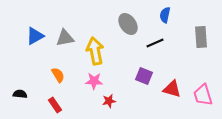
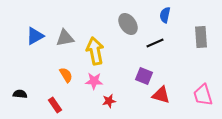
orange semicircle: moved 8 px right
red triangle: moved 11 px left, 6 px down
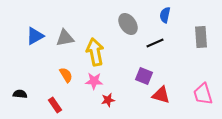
yellow arrow: moved 1 px down
pink trapezoid: moved 1 px up
red star: moved 1 px left, 1 px up
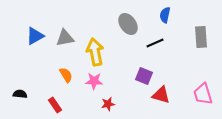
red star: moved 4 px down
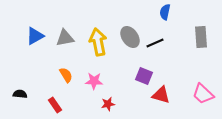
blue semicircle: moved 3 px up
gray ellipse: moved 2 px right, 13 px down
yellow arrow: moved 3 px right, 10 px up
pink trapezoid: rotated 30 degrees counterclockwise
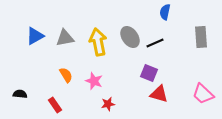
purple square: moved 5 px right, 3 px up
pink star: rotated 18 degrees clockwise
red triangle: moved 2 px left, 1 px up
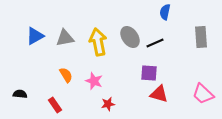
purple square: rotated 18 degrees counterclockwise
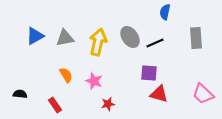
gray rectangle: moved 5 px left, 1 px down
yellow arrow: rotated 24 degrees clockwise
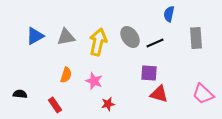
blue semicircle: moved 4 px right, 2 px down
gray triangle: moved 1 px right, 1 px up
orange semicircle: rotated 49 degrees clockwise
